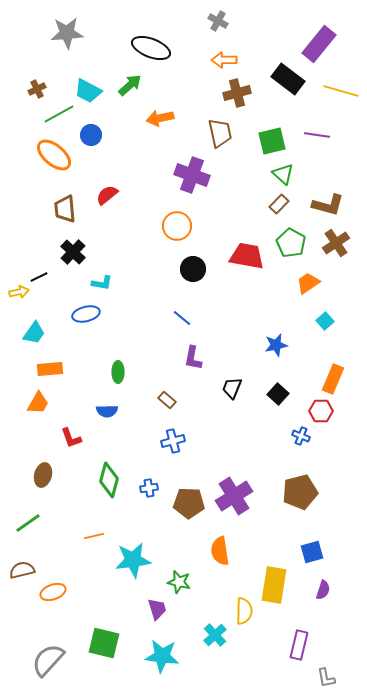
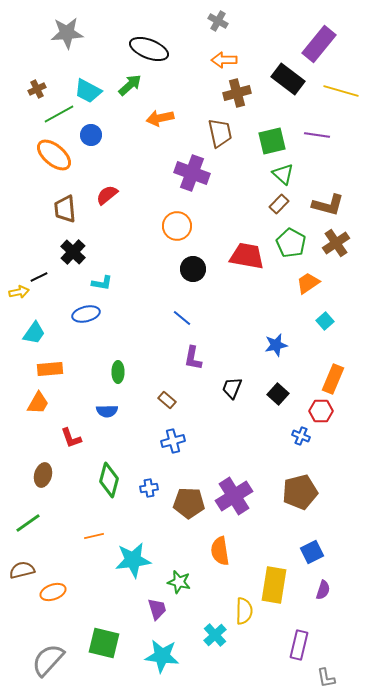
black ellipse at (151, 48): moved 2 px left, 1 px down
purple cross at (192, 175): moved 2 px up
blue square at (312, 552): rotated 10 degrees counterclockwise
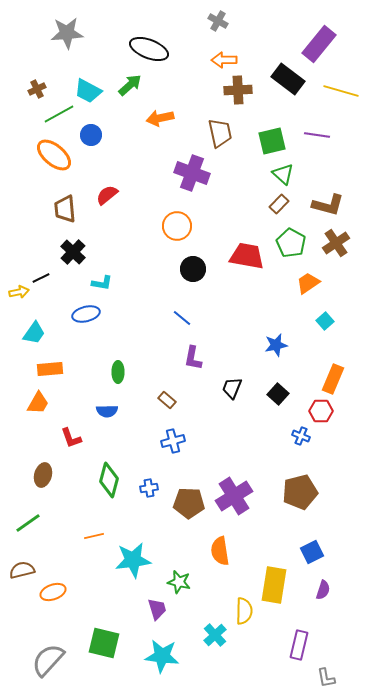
brown cross at (237, 93): moved 1 px right, 3 px up; rotated 12 degrees clockwise
black line at (39, 277): moved 2 px right, 1 px down
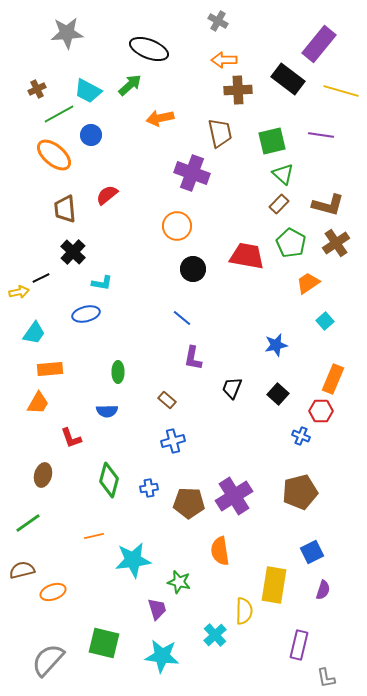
purple line at (317, 135): moved 4 px right
